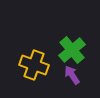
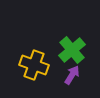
purple arrow: rotated 66 degrees clockwise
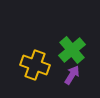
yellow cross: moved 1 px right
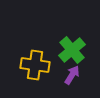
yellow cross: rotated 12 degrees counterclockwise
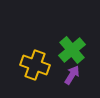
yellow cross: rotated 12 degrees clockwise
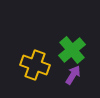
purple arrow: moved 1 px right
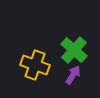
green cross: moved 2 px right; rotated 8 degrees counterclockwise
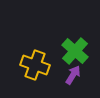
green cross: moved 1 px right, 1 px down
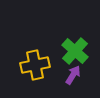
yellow cross: rotated 32 degrees counterclockwise
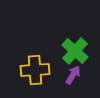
yellow cross: moved 5 px down; rotated 8 degrees clockwise
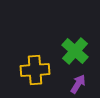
purple arrow: moved 5 px right, 9 px down
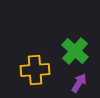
purple arrow: moved 1 px right, 1 px up
